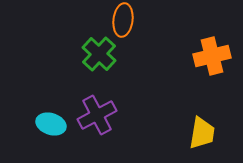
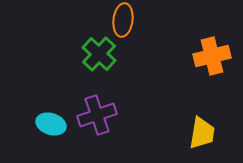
purple cross: rotated 9 degrees clockwise
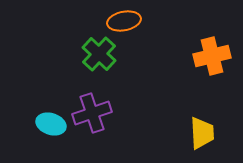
orange ellipse: moved 1 px right, 1 px down; rotated 72 degrees clockwise
purple cross: moved 5 px left, 2 px up
yellow trapezoid: rotated 12 degrees counterclockwise
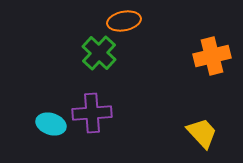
green cross: moved 1 px up
purple cross: rotated 15 degrees clockwise
yellow trapezoid: rotated 40 degrees counterclockwise
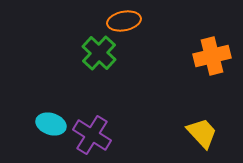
purple cross: moved 22 px down; rotated 36 degrees clockwise
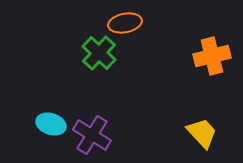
orange ellipse: moved 1 px right, 2 px down
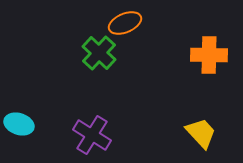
orange ellipse: rotated 12 degrees counterclockwise
orange cross: moved 3 px left, 1 px up; rotated 15 degrees clockwise
cyan ellipse: moved 32 px left
yellow trapezoid: moved 1 px left
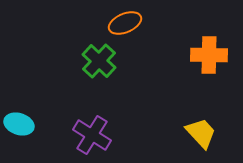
green cross: moved 8 px down
